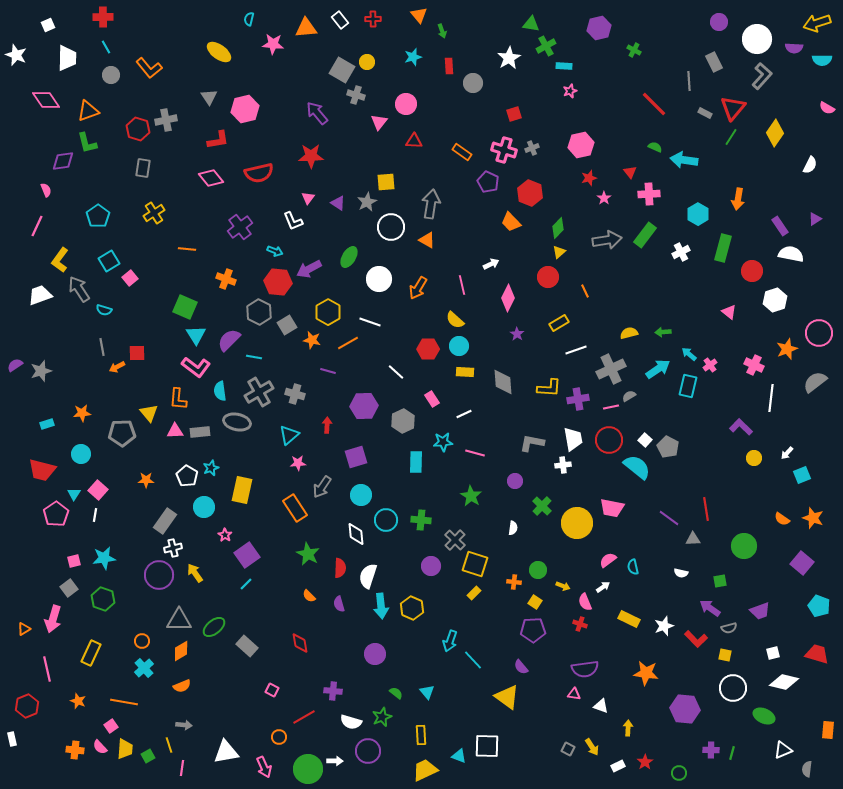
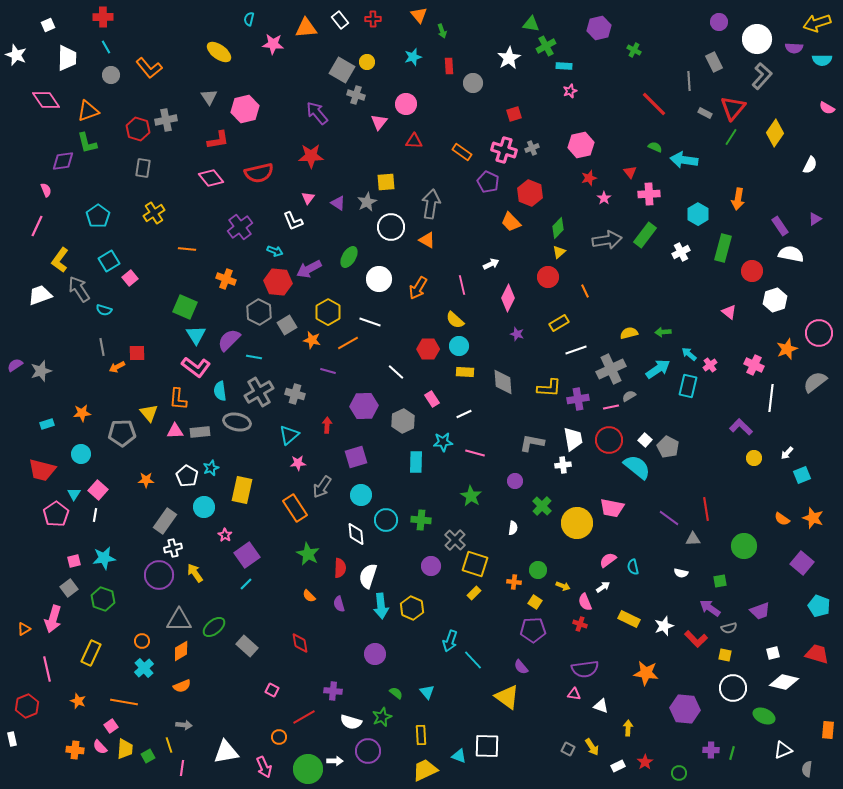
purple star at (517, 334): rotated 16 degrees counterclockwise
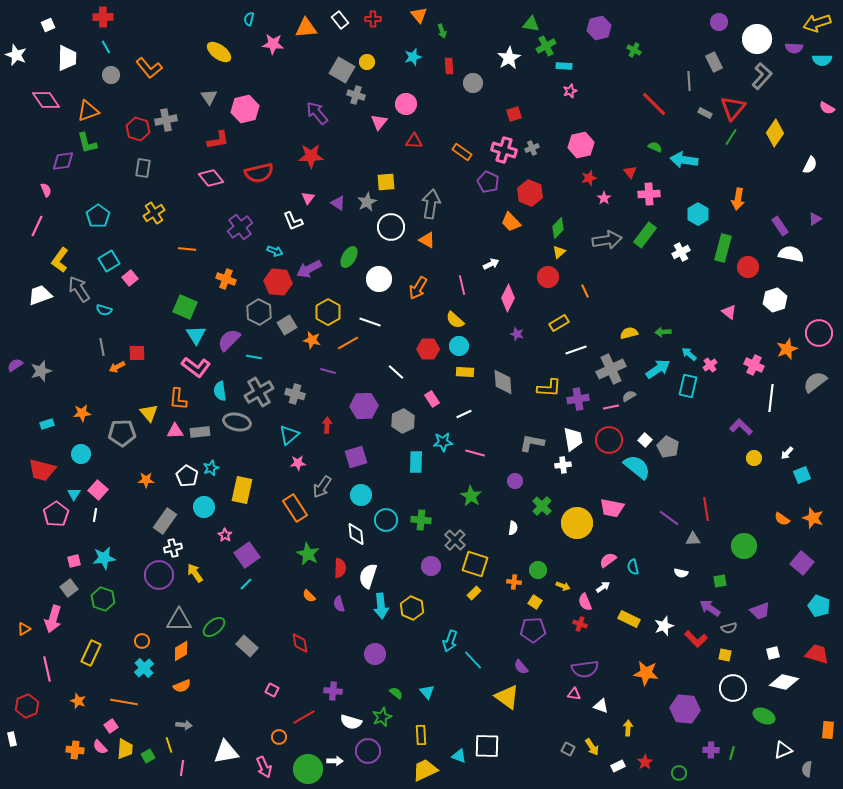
red circle at (752, 271): moved 4 px left, 4 px up
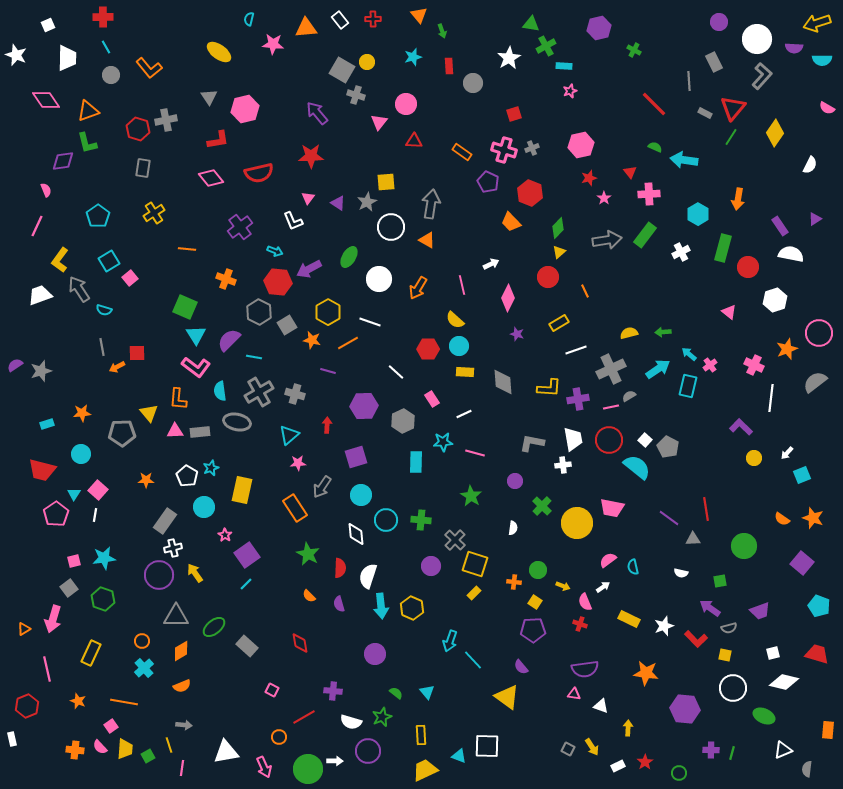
gray triangle at (179, 620): moved 3 px left, 4 px up
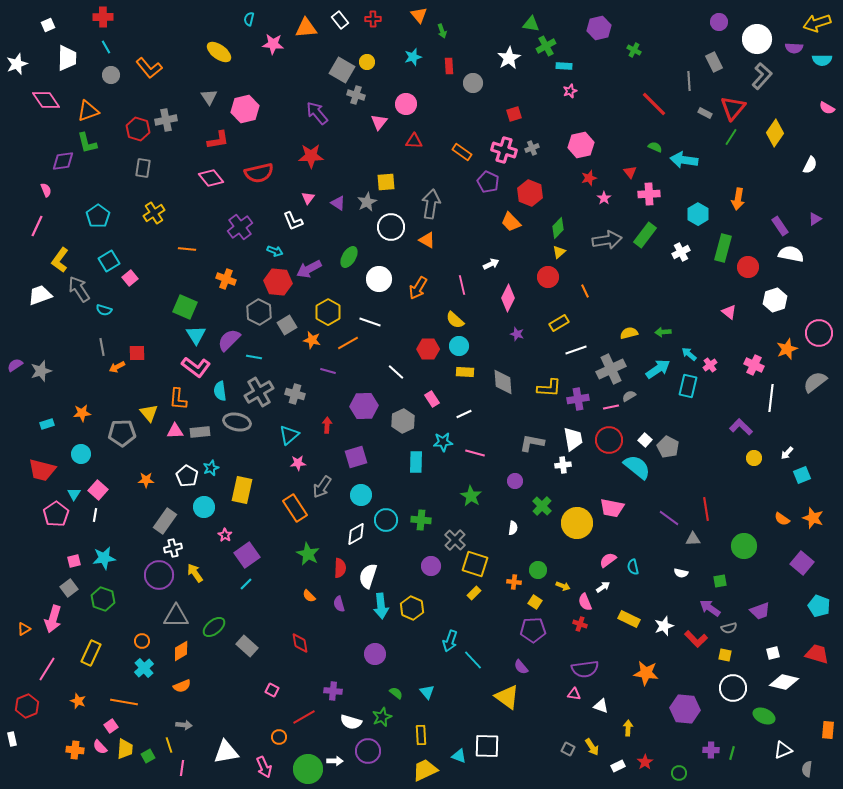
white star at (16, 55): moved 1 px right, 9 px down; rotated 30 degrees clockwise
white diamond at (356, 534): rotated 65 degrees clockwise
pink line at (47, 669): rotated 45 degrees clockwise
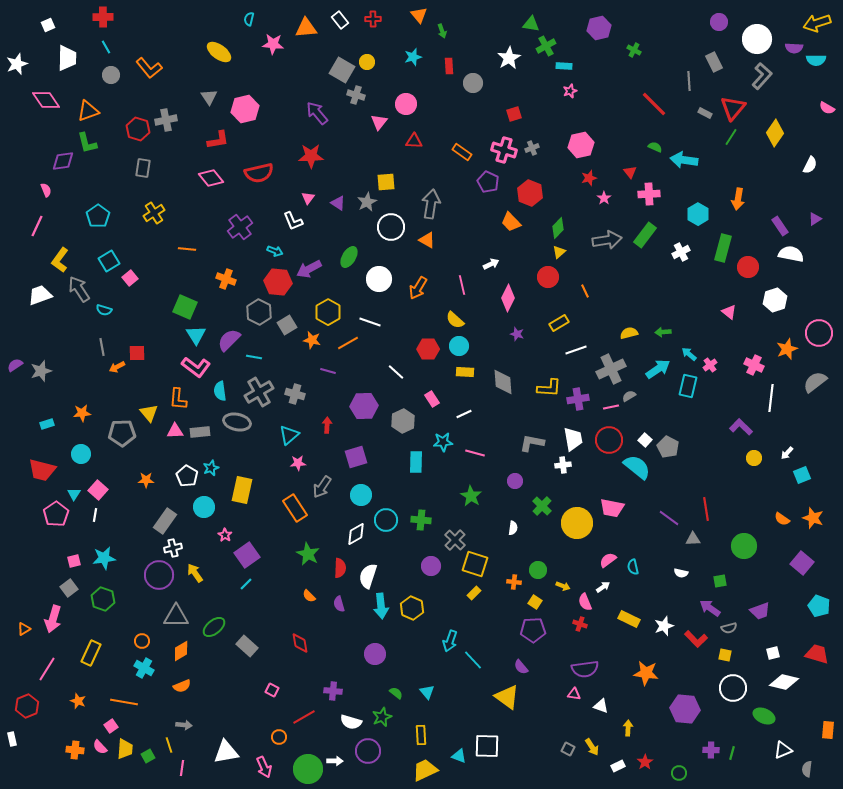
cyan semicircle at (822, 60): moved 6 px left
cyan cross at (144, 668): rotated 18 degrees counterclockwise
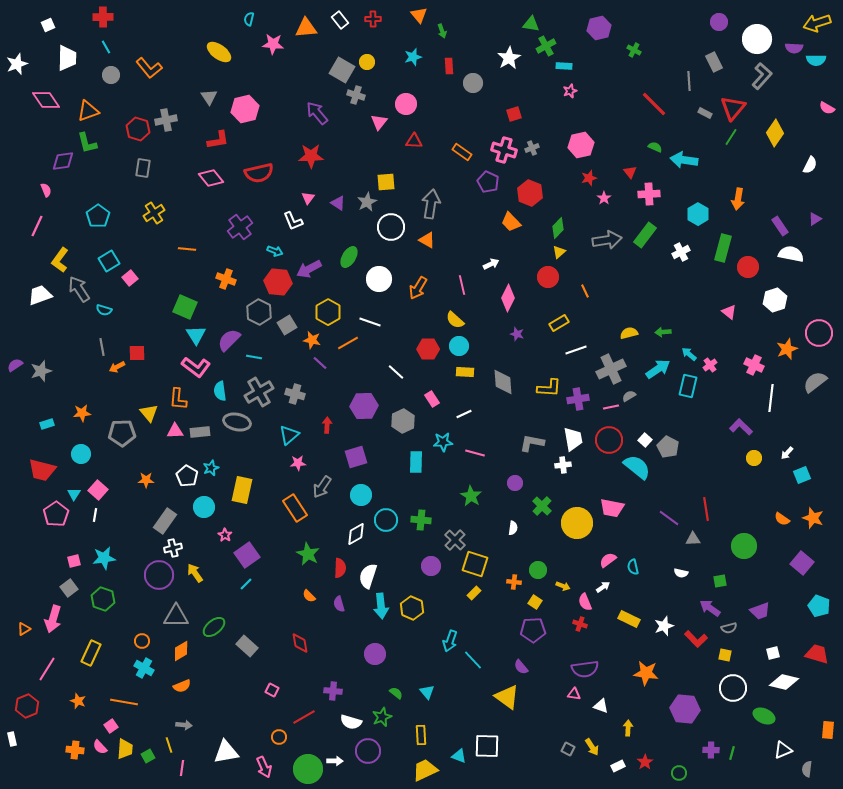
purple line at (328, 371): moved 8 px left, 8 px up; rotated 28 degrees clockwise
purple circle at (515, 481): moved 2 px down
